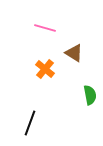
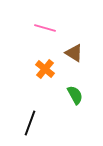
green semicircle: moved 15 px left; rotated 18 degrees counterclockwise
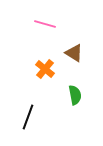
pink line: moved 4 px up
green semicircle: rotated 18 degrees clockwise
black line: moved 2 px left, 6 px up
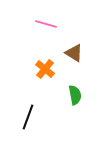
pink line: moved 1 px right
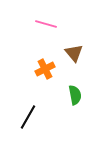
brown triangle: rotated 18 degrees clockwise
orange cross: rotated 24 degrees clockwise
black line: rotated 10 degrees clockwise
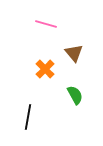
orange cross: rotated 18 degrees counterclockwise
green semicircle: rotated 18 degrees counterclockwise
black line: rotated 20 degrees counterclockwise
